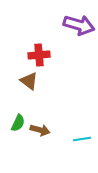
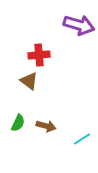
brown arrow: moved 6 px right, 4 px up
cyan line: rotated 24 degrees counterclockwise
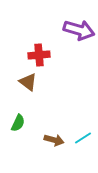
purple arrow: moved 5 px down
brown triangle: moved 1 px left, 1 px down
brown arrow: moved 8 px right, 14 px down
cyan line: moved 1 px right, 1 px up
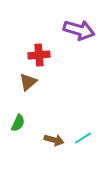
brown triangle: rotated 42 degrees clockwise
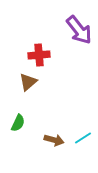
purple arrow: rotated 36 degrees clockwise
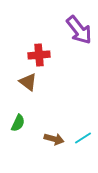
brown triangle: rotated 42 degrees counterclockwise
brown arrow: moved 1 px up
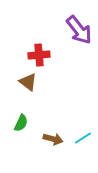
green semicircle: moved 3 px right
brown arrow: moved 1 px left
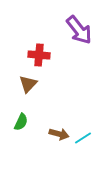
red cross: rotated 10 degrees clockwise
brown triangle: moved 2 px down; rotated 36 degrees clockwise
green semicircle: moved 1 px up
brown arrow: moved 6 px right, 5 px up
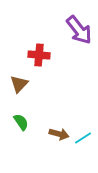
brown triangle: moved 9 px left
green semicircle: rotated 60 degrees counterclockwise
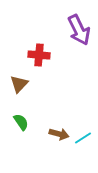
purple arrow: rotated 12 degrees clockwise
